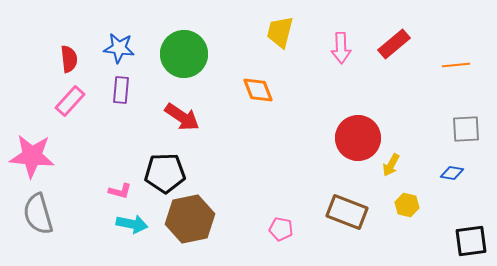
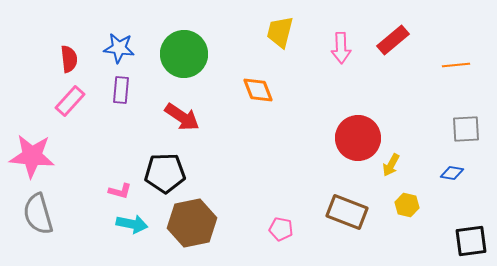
red rectangle: moved 1 px left, 4 px up
brown hexagon: moved 2 px right, 4 px down
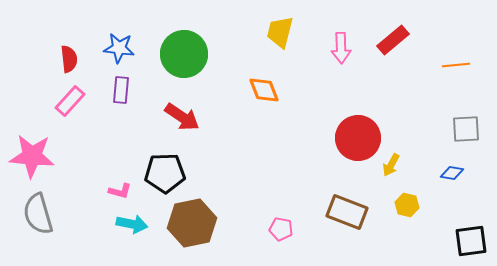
orange diamond: moved 6 px right
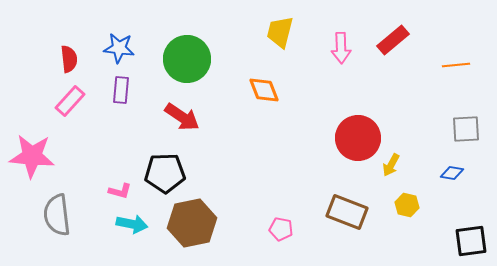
green circle: moved 3 px right, 5 px down
gray semicircle: moved 19 px right, 1 px down; rotated 9 degrees clockwise
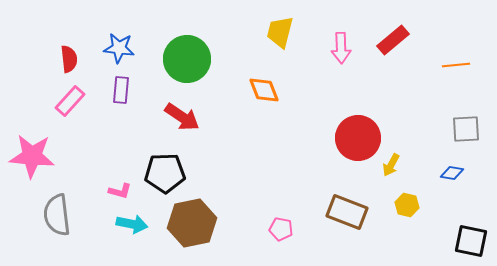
black square: rotated 20 degrees clockwise
